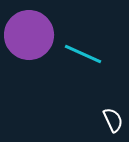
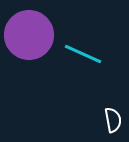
white semicircle: rotated 15 degrees clockwise
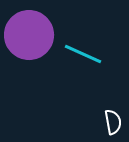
white semicircle: moved 2 px down
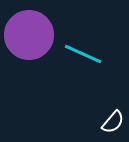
white semicircle: rotated 50 degrees clockwise
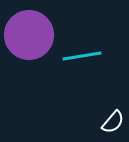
cyan line: moved 1 px left, 2 px down; rotated 33 degrees counterclockwise
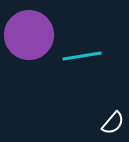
white semicircle: moved 1 px down
